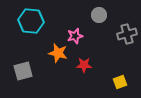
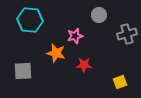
cyan hexagon: moved 1 px left, 1 px up
orange star: moved 2 px left
gray square: rotated 12 degrees clockwise
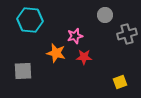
gray circle: moved 6 px right
red star: moved 8 px up
